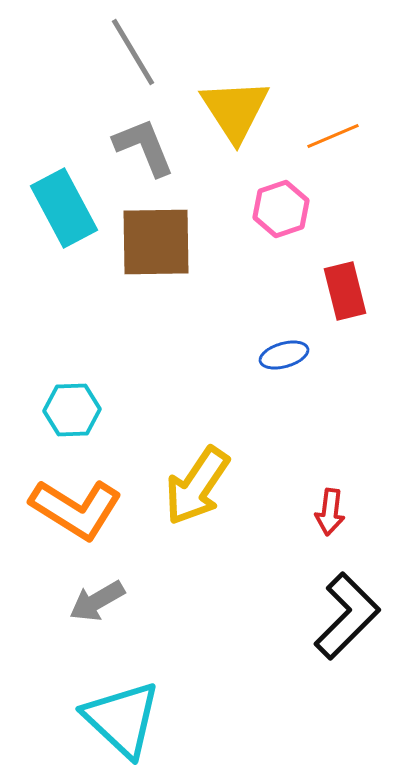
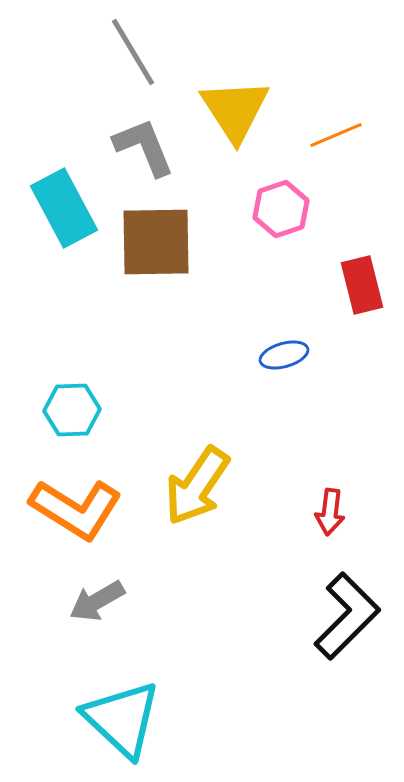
orange line: moved 3 px right, 1 px up
red rectangle: moved 17 px right, 6 px up
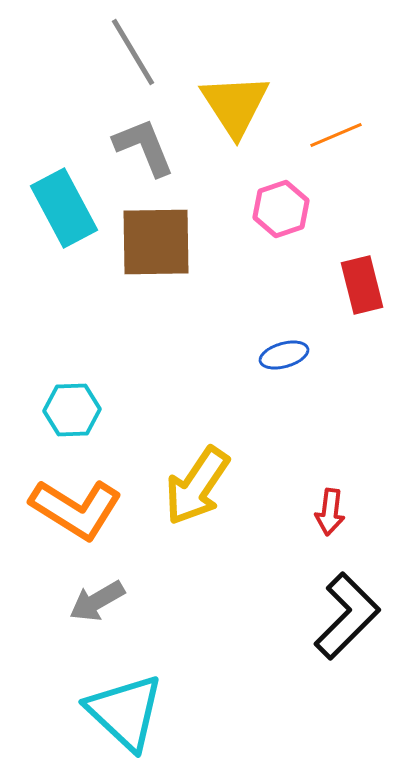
yellow triangle: moved 5 px up
cyan triangle: moved 3 px right, 7 px up
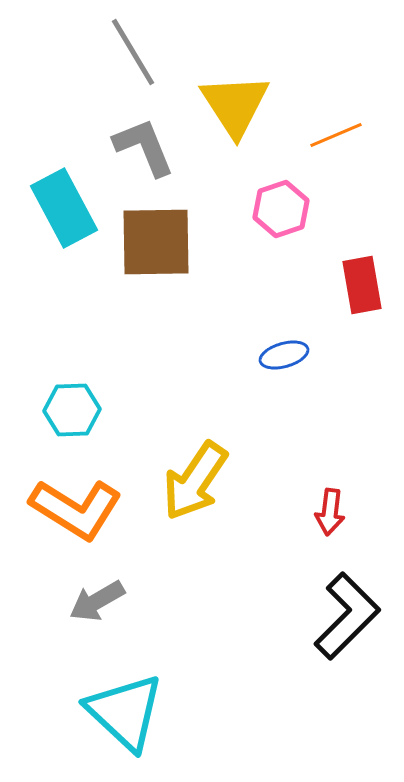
red rectangle: rotated 4 degrees clockwise
yellow arrow: moved 2 px left, 5 px up
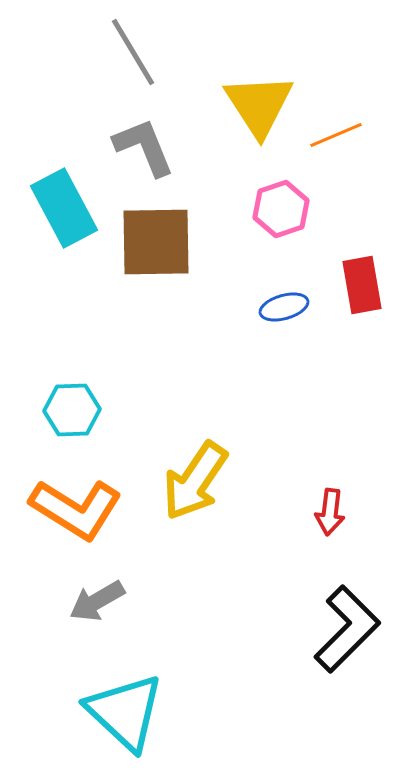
yellow triangle: moved 24 px right
blue ellipse: moved 48 px up
black L-shape: moved 13 px down
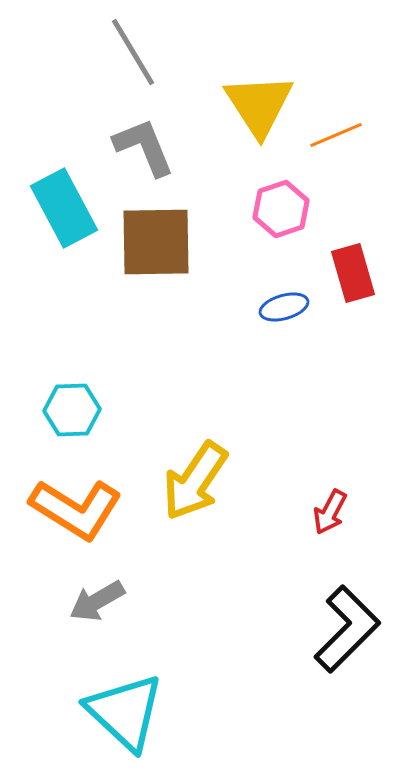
red rectangle: moved 9 px left, 12 px up; rotated 6 degrees counterclockwise
red arrow: rotated 21 degrees clockwise
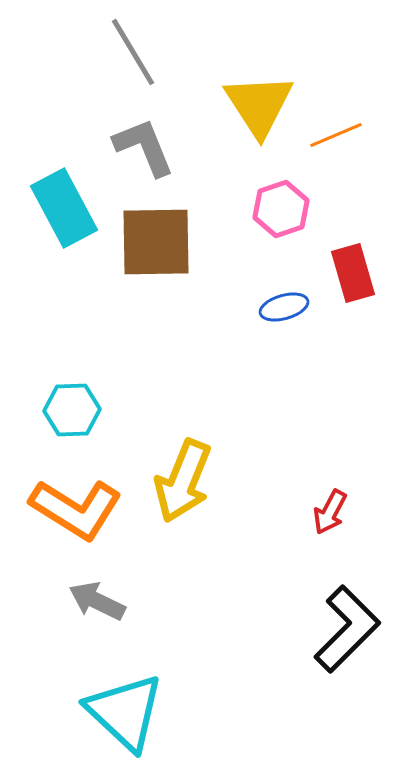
yellow arrow: moved 12 px left; rotated 12 degrees counterclockwise
gray arrow: rotated 56 degrees clockwise
